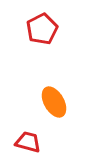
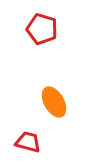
red pentagon: rotated 28 degrees counterclockwise
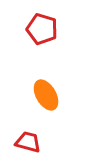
orange ellipse: moved 8 px left, 7 px up
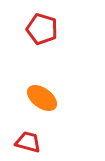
orange ellipse: moved 4 px left, 3 px down; rotated 24 degrees counterclockwise
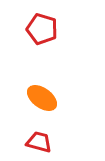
red trapezoid: moved 11 px right
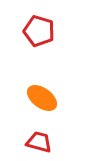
red pentagon: moved 3 px left, 2 px down
